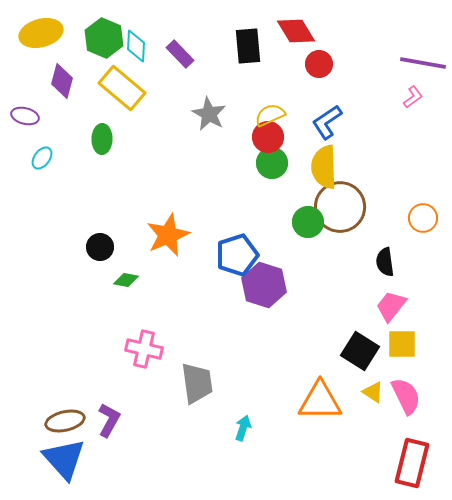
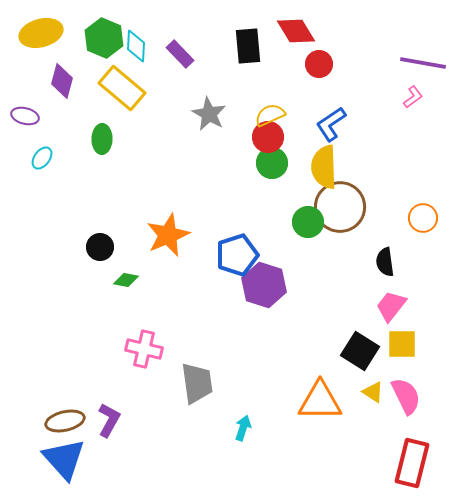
blue L-shape at (327, 122): moved 4 px right, 2 px down
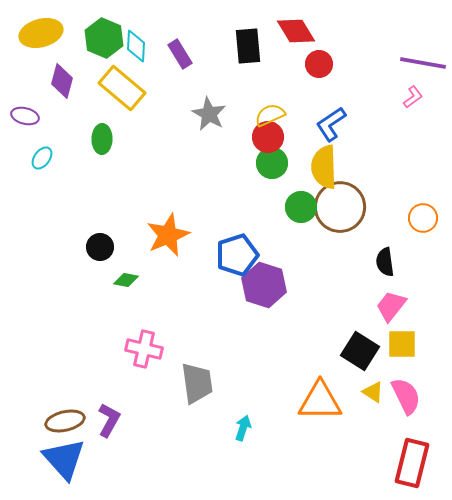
purple rectangle at (180, 54): rotated 12 degrees clockwise
green circle at (308, 222): moved 7 px left, 15 px up
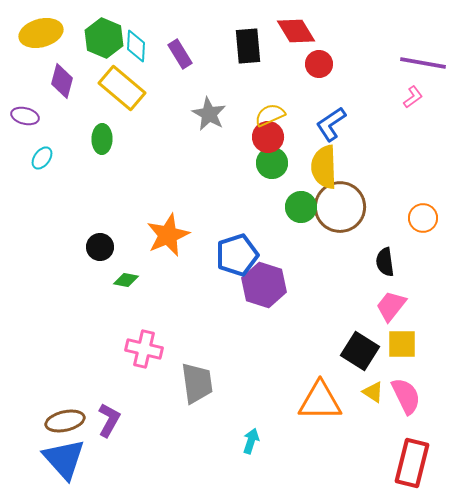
cyan arrow at (243, 428): moved 8 px right, 13 px down
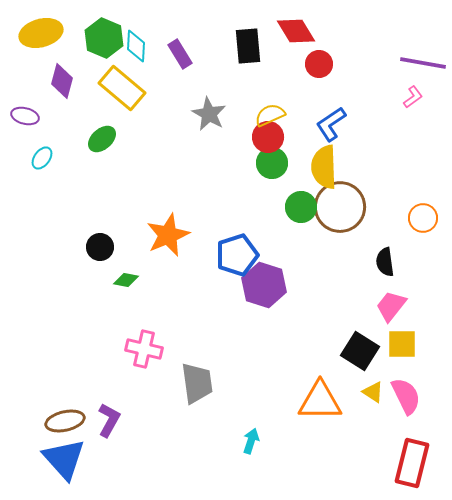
green ellipse at (102, 139): rotated 48 degrees clockwise
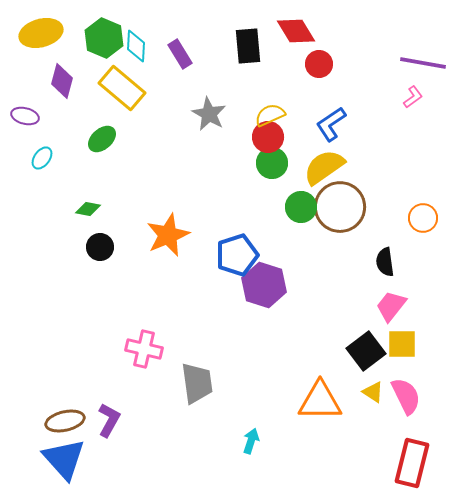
yellow semicircle at (324, 167): rotated 57 degrees clockwise
green diamond at (126, 280): moved 38 px left, 71 px up
black square at (360, 351): moved 6 px right; rotated 21 degrees clockwise
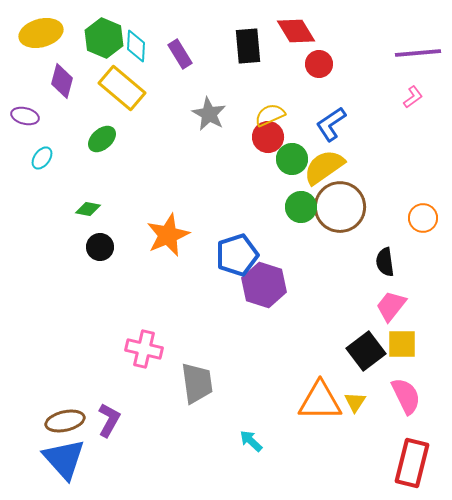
purple line at (423, 63): moved 5 px left, 10 px up; rotated 15 degrees counterclockwise
green circle at (272, 163): moved 20 px right, 4 px up
yellow triangle at (373, 392): moved 18 px left, 10 px down; rotated 30 degrees clockwise
cyan arrow at (251, 441): rotated 65 degrees counterclockwise
